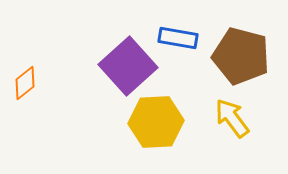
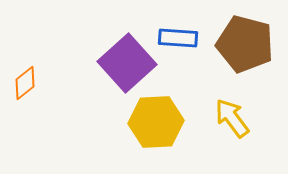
blue rectangle: rotated 6 degrees counterclockwise
brown pentagon: moved 4 px right, 12 px up
purple square: moved 1 px left, 3 px up
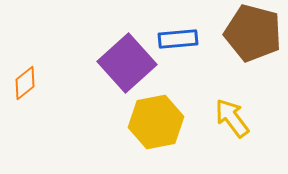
blue rectangle: moved 1 px down; rotated 9 degrees counterclockwise
brown pentagon: moved 8 px right, 11 px up
yellow hexagon: rotated 8 degrees counterclockwise
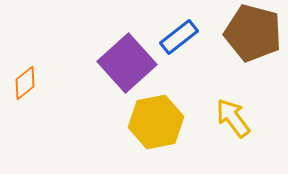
blue rectangle: moved 1 px right, 2 px up; rotated 33 degrees counterclockwise
yellow arrow: moved 1 px right
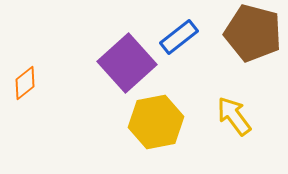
yellow arrow: moved 1 px right, 2 px up
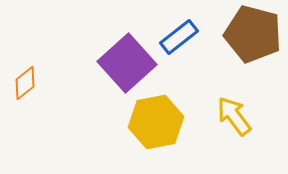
brown pentagon: moved 1 px down
